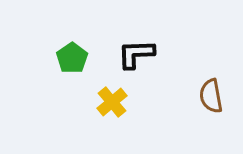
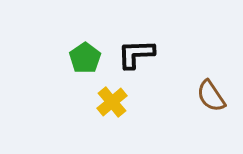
green pentagon: moved 13 px right
brown semicircle: rotated 24 degrees counterclockwise
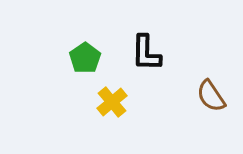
black L-shape: moved 10 px right, 1 px up; rotated 87 degrees counterclockwise
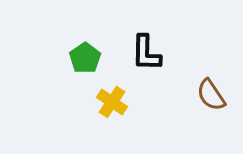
brown semicircle: moved 1 px up
yellow cross: rotated 16 degrees counterclockwise
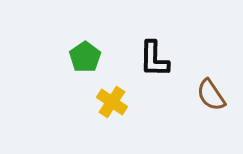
black L-shape: moved 8 px right, 6 px down
green pentagon: moved 1 px up
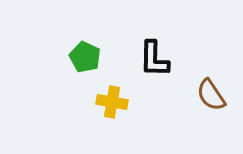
green pentagon: rotated 12 degrees counterclockwise
yellow cross: rotated 24 degrees counterclockwise
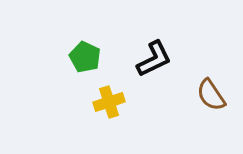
black L-shape: rotated 117 degrees counterclockwise
yellow cross: moved 3 px left; rotated 28 degrees counterclockwise
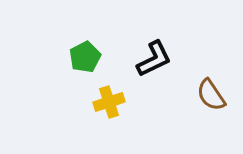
green pentagon: rotated 20 degrees clockwise
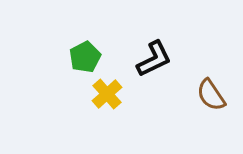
yellow cross: moved 2 px left, 8 px up; rotated 24 degrees counterclockwise
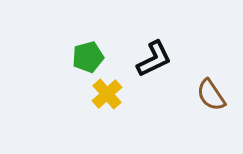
green pentagon: moved 3 px right; rotated 12 degrees clockwise
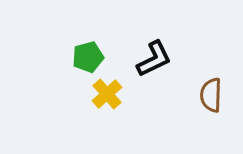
brown semicircle: rotated 36 degrees clockwise
